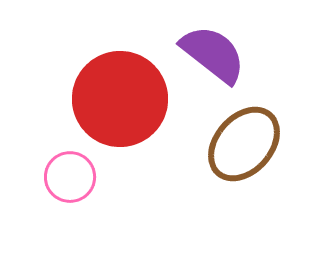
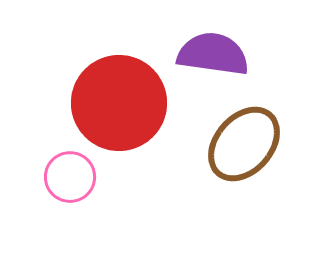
purple semicircle: rotated 30 degrees counterclockwise
red circle: moved 1 px left, 4 px down
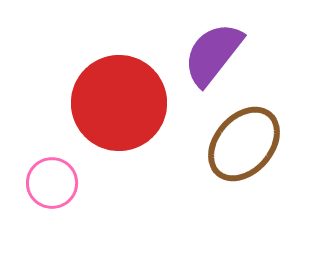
purple semicircle: rotated 60 degrees counterclockwise
pink circle: moved 18 px left, 6 px down
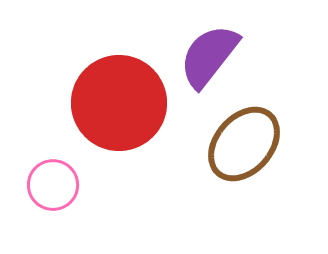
purple semicircle: moved 4 px left, 2 px down
pink circle: moved 1 px right, 2 px down
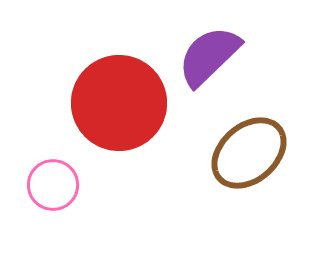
purple semicircle: rotated 8 degrees clockwise
brown ellipse: moved 5 px right, 9 px down; rotated 8 degrees clockwise
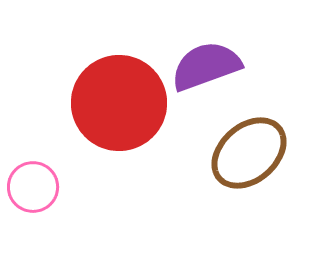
purple semicircle: moved 3 px left, 10 px down; rotated 24 degrees clockwise
pink circle: moved 20 px left, 2 px down
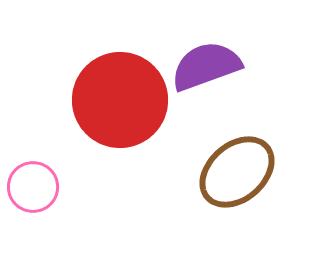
red circle: moved 1 px right, 3 px up
brown ellipse: moved 12 px left, 19 px down
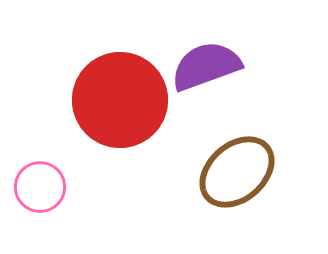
pink circle: moved 7 px right
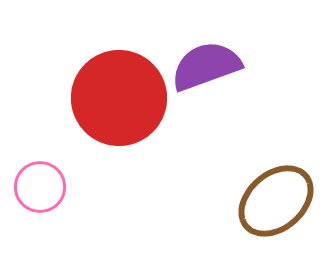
red circle: moved 1 px left, 2 px up
brown ellipse: moved 39 px right, 29 px down
